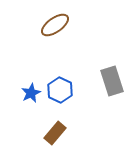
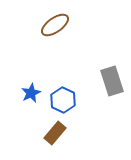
blue hexagon: moved 3 px right, 10 px down
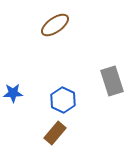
blue star: moved 18 px left; rotated 24 degrees clockwise
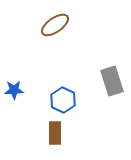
blue star: moved 1 px right, 3 px up
brown rectangle: rotated 40 degrees counterclockwise
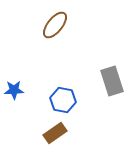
brown ellipse: rotated 16 degrees counterclockwise
blue hexagon: rotated 15 degrees counterclockwise
brown rectangle: rotated 55 degrees clockwise
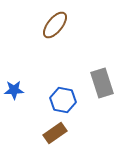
gray rectangle: moved 10 px left, 2 px down
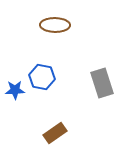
brown ellipse: rotated 52 degrees clockwise
blue star: moved 1 px right
blue hexagon: moved 21 px left, 23 px up
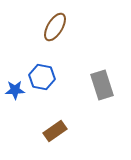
brown ellipse: moved 2 px down; rotated 60 degrees counterclockwise
gray rectangle: moved 2 px down
brown rectangle: moved 2 px up
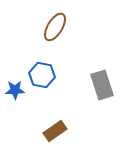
blue hexagon: moved 2 px up
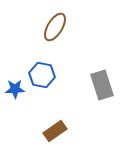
blue star: moved 1 px up
